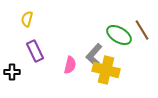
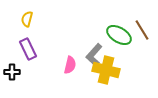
purple rectangle: moved 7 px left, 2 px up
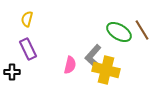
green ellipse: moved 3 px up
gray L-shape: moved 1 px left, 1 px down
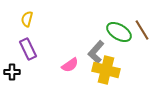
gray L-shape: moved 3 px right, 4 px up
pink semicircle: rotated 42 degrees clockwise
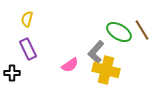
black cross: moved 1 px down
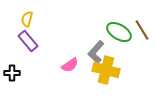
purple rectangle: moved 8 px up; rotated 15 degrees counterclockwise
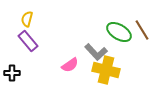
gray L-shape: rotated 85 degrees counterclockwise
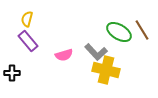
pink semicircle: moved 6 px left, 10 px up; rotated 18 degrees clockwise
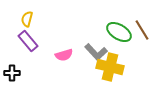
yellow cross: moved 4 px right, 3 px up
